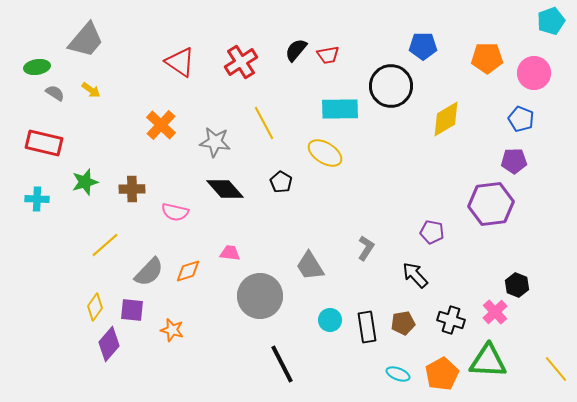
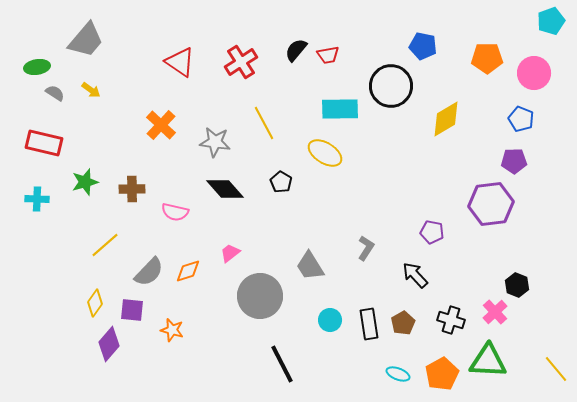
blue pentagon at (423, 46): rotated 12 degrees clockwise
pink trapezoid at (230, 253): rotated 45 degrees counterclockwise
yellow diamond at (95, 307): moved 4 px up
brown pentagon at (403, 323): rotated 20 degrees counterclockwise
black rectangle at (367, 327): moved 2 px right, 3 px up
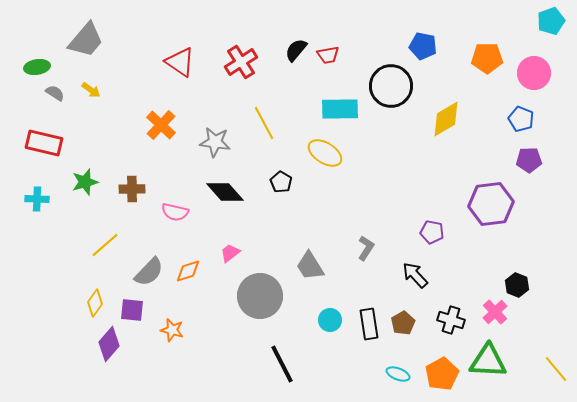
purple pentagon at (514, 161): moved 15 px right, 1 px up
black diamond at (225, 189): moved 3 px down
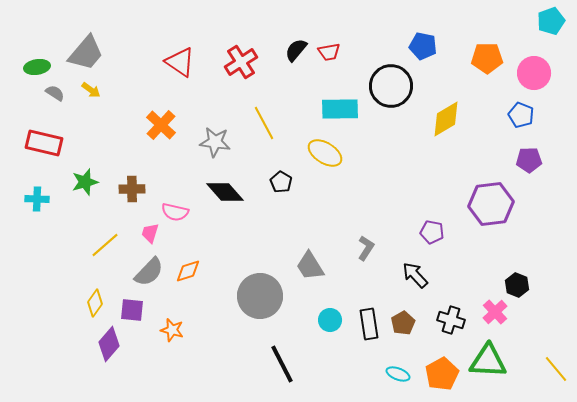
gray trapezoid at (86, 40): moved 13 px down
red trapezoid at (328, 55): moved 1 px right, 3 px up
blue pentagon at (521, 119): moved 4 px up
pink trapezoid at (230, 253): moved 80 px left, 20 px up; rotated 35 degrees counterclockwise
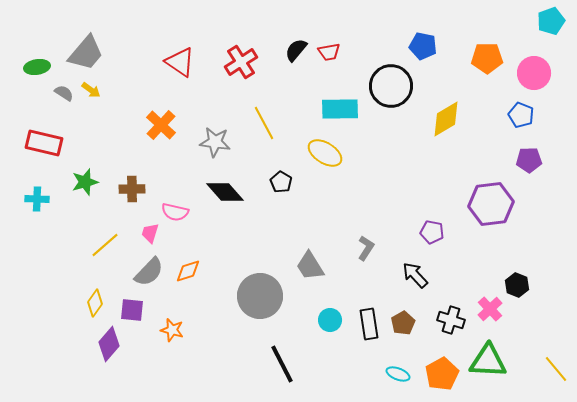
gray semicircle at (55, 93): moved 9 px right
pink cross at (495, 312): moved 5 px left, 3 px up
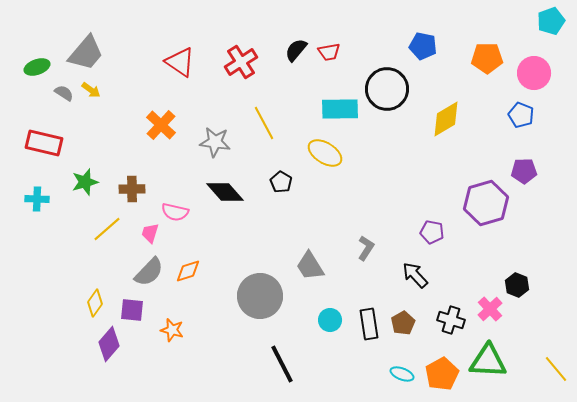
green ellipse at (37, 67): rotated 10 degrees counterclockwise
black circle at (391, 86): moved 4 px left, 3 px down
purple pentagon at (529, 160): moved 5 px left, 11 px down
purple hexagon at (491, 204): moved 5 px left, 1 px up; rotated 9 degrees counterclockwise
yellow line at (105, 245): moved 2 px right, 16 px up
cyan ellipse at (398, 374): moved 4 px right
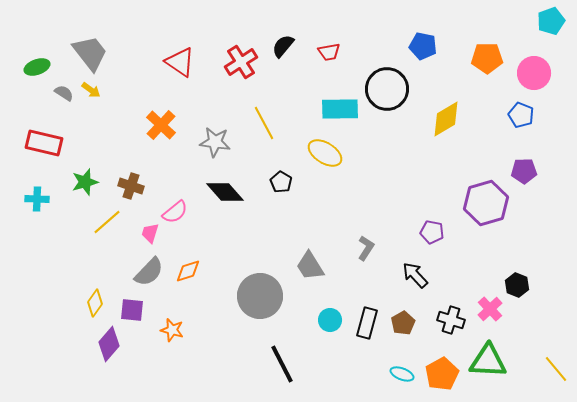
black semicircle at (296, 50): moved 13 px left, 4 px up
gray trapezoid at (86, 53): moved 4 px right; rotated 78 degrees counterclockwise
brown cross at (132, 189): moved 1 px left, 3 px up; rotated 20 degrees clockwise
pink semicircle at (175, 212): rotated 52 degrees counterclockwise
yellow line at (107, 229): moved 7 px up
black rectangle at (369, 324): moved 2 px left, 1 px up; rotated 24 degrees clockwise
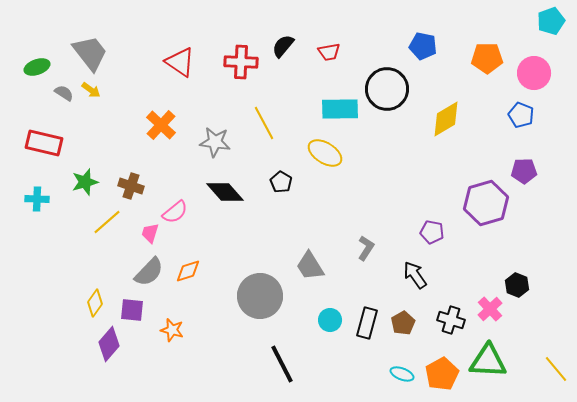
red cross at (241, 62): rotated 36 degrees clockwise
black arrow at (415, 275): rotated 8 degrees clockwise
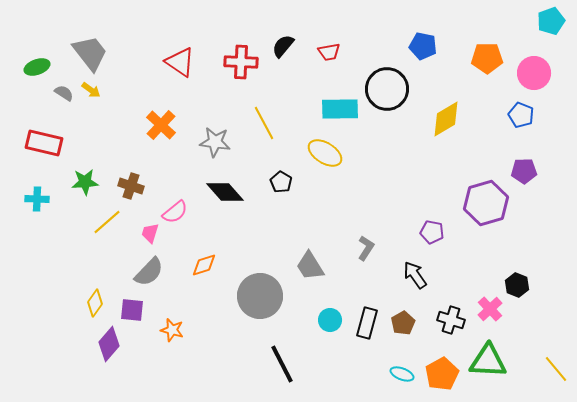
green star at (85, 182): rotated 12 degrees clockwise
orange diamond at (188, 271): moved 16 px right, 6 px up
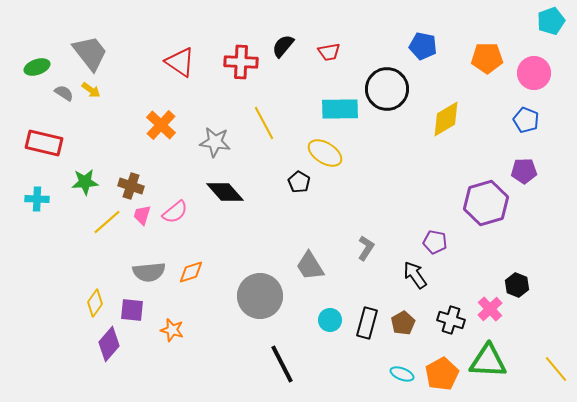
blue pentagon at (521, 115): moved 5 px right, 5 px down
black pentagon at (281, 182): moved 18 px right
purple pentagon at (432, 232): moved 3 px right, 10 px down
pink trapezoid at (150, 233): moved 8 px left, 18 px up
orange diamond at (204, 265): moved 13 px left, 7 px down
gray semicircle at (149, 272): rotated 40 degrees clockwise
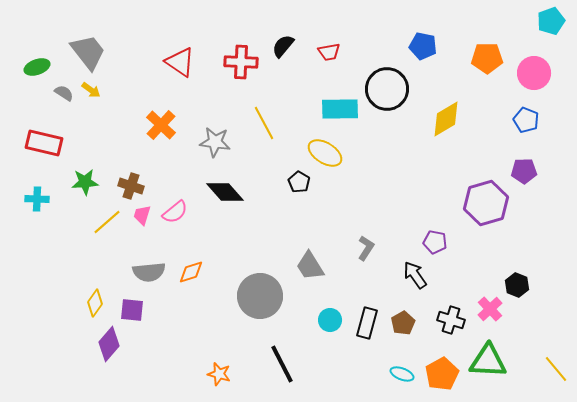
gray trapezoid at (90, 53): moved 2 px left, 1 px up
orange star at (172, 330): moved 47 px right, 44 px down
